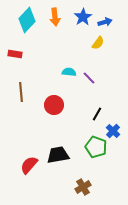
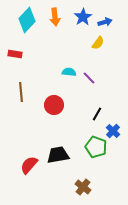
brown cross: rotated 21 degrees counterclockwise
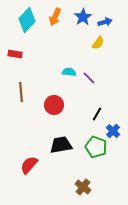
orange arrow: rotated 30 degrees clockwise
black trapezoid: moved 3 px right, 10 px up
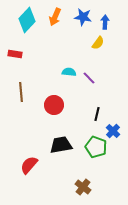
blue star: rotated 30 degrees counterclockwise
blue arrow: rotated 72 degrees counterclockwise
black line: rotated 16 degrees counterclockwise
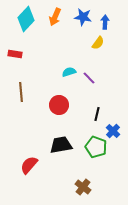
cyan diamond: moved 1 px left, 1 px up
cyan semicircle: rotated 24 degrees counterclockwise
red circle: moved 5 px right
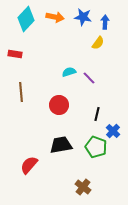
orange arrow: rotated 102 degrees counterclockwise
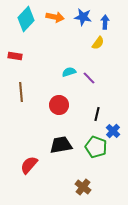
red rectangle: moved 2 px down
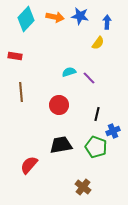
blue star: moved 3 px left, 1 px up
blue arrow: moved 2 px right
blue cross: rotated 24 degrees clockwise
